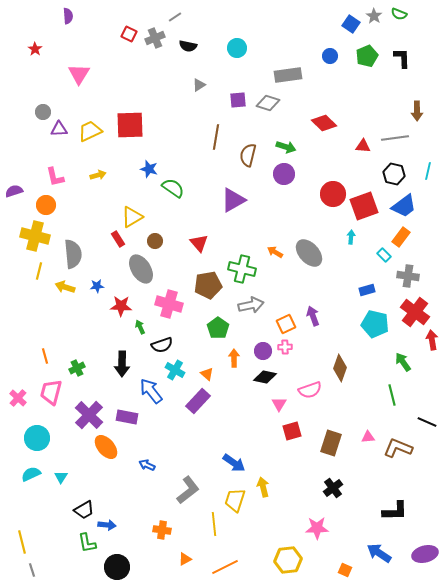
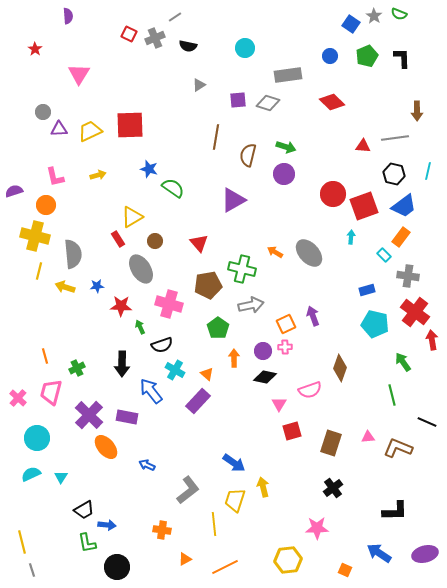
cyan circle at (237, 48): moved 8 px right
red diamond at (324, 123): moved 8 px right, 21 px up
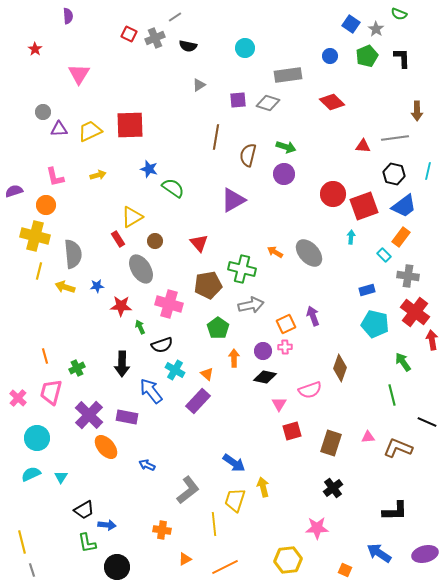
gray star at (374, 16): moved 2 px right, 13 px down
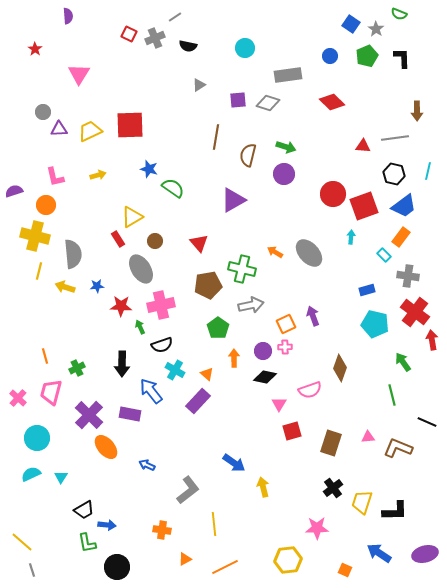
pink cross at (169, 304): moved 8 px left, 1 px down; rotated 28 degrees counterclockwise
purple rectangle at (127, 417): moved 3 px right, 3 px up
yellow trapezoid at (235, 500): moved 127 px right, 2 px down
yellow line at (22, 542): rotated 35 degrees counterclockwise
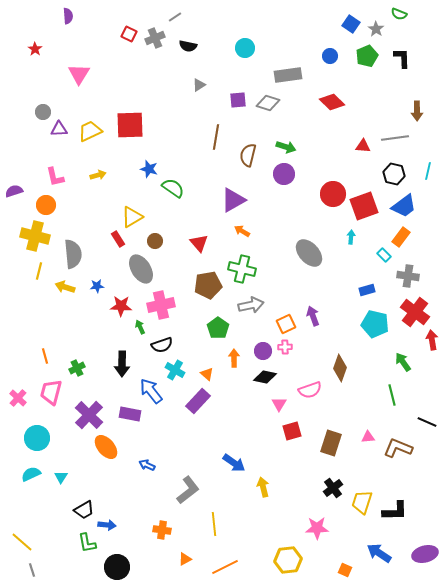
orange arrow at (275, 252): moved 33 px left, 21 px up
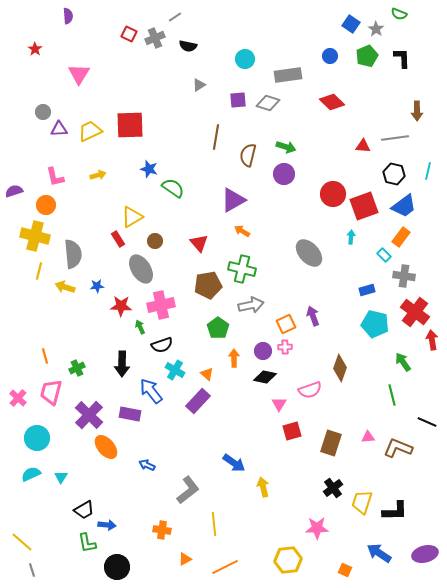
cyan circle at (245, 48): moved 11 px down
gray cross at (408, 276): moved 4 px left
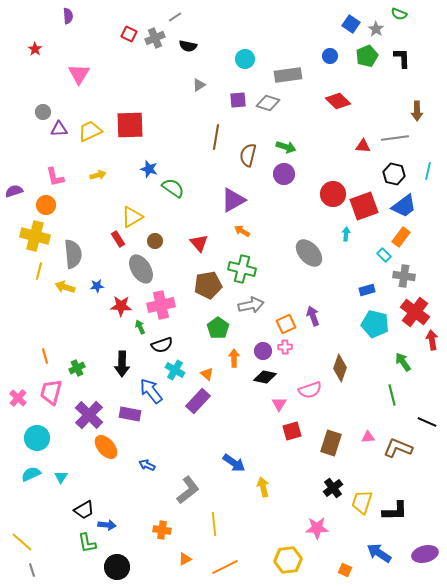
red diamond at (332, 102): moved 6 px right, 1 px up
cyan arrow at (351, 237): moved 5 px left, 3 px up
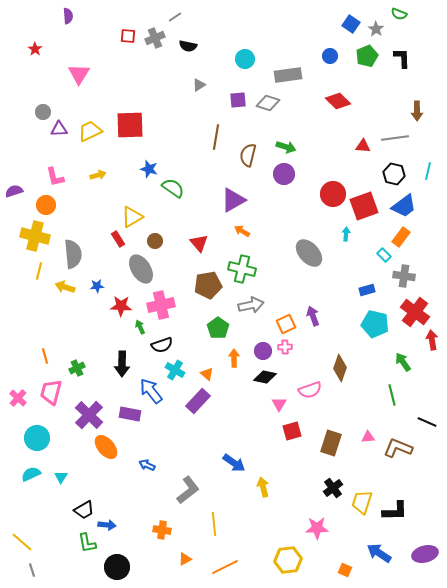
red square at (129, 34): moved 1 px left, 2 px down; rotated 21 degrees counterclockwise
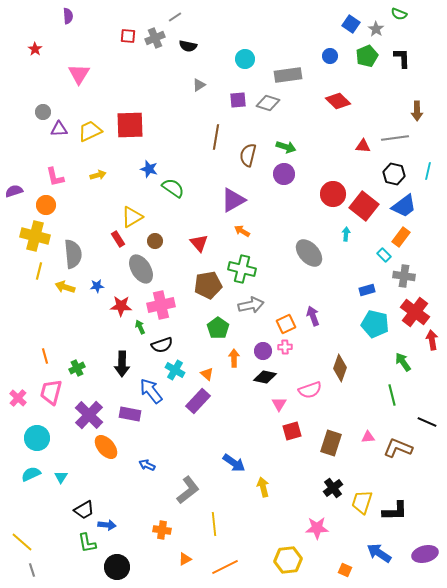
red square at (364, 206): rotated 32 degrees counterclockwise
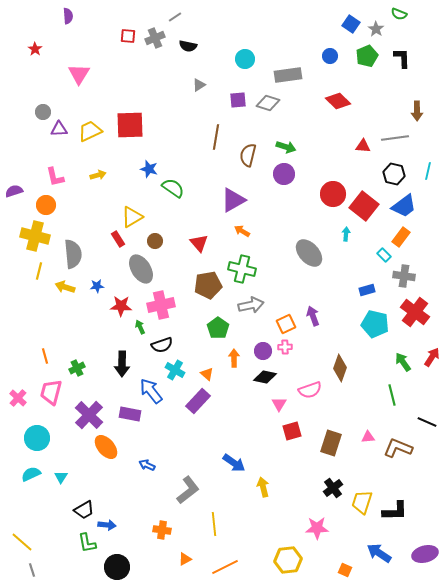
red arrow at (432, 340): moved 17 px down; rotated 42 degrees clockwise
